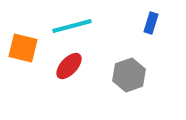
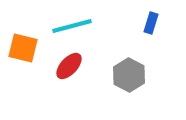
gray hexagon: rotated 12 degrees counterclockwise
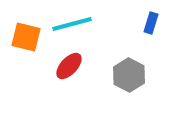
cyan line: moved 2 px up
orange square: moved 3 px right, 11 px up
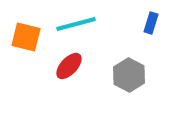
cyan line: moved 4 px right
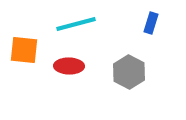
orange square: moved 2 px left, 13 px down; rotated 8 degrees counterclockwise
red ellipse: rotated 48 degrees clockwise
gray hexagon: moved 3 px up
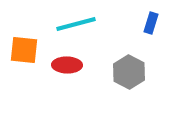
red ellipse: moved 2 px left, 1 px up
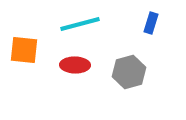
cyan line: moved 4 px right
red ellipse: moved 8 px right
gray hexagon: rotated 16 degrees clockwise
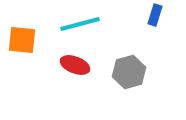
blue rectangle: moved 4 px right, 8 px up
orange square: moved 2 px left, 10 px up
red ellipse: rotated 20 degrees clockwise
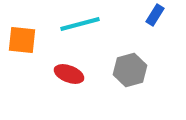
blue rectangle: rotated 15 degrees clockwise
red ellipse: moved 6 px left, 9 px down
gray hexagon: moved 1 px right, 2 px up
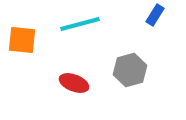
red ellipse: moved 5 px right, 9 px down
